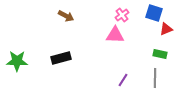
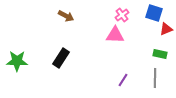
black rectangle: rotated 42 degrees counterclockwise
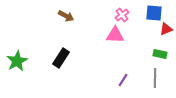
blue square: rotated 12 degrees counterclockwise
green star: rotated 30 degrees counterclockwise
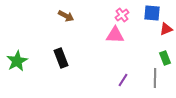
blue square: moved 2 px left
green rectangle: moved 5 px right, 4 px down; rotated 56 degrees clockwise
black rectangle: rotated 54 degrees counterclockwise
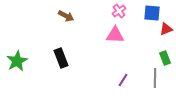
pink cross: moved 3 px left, 4 px up
